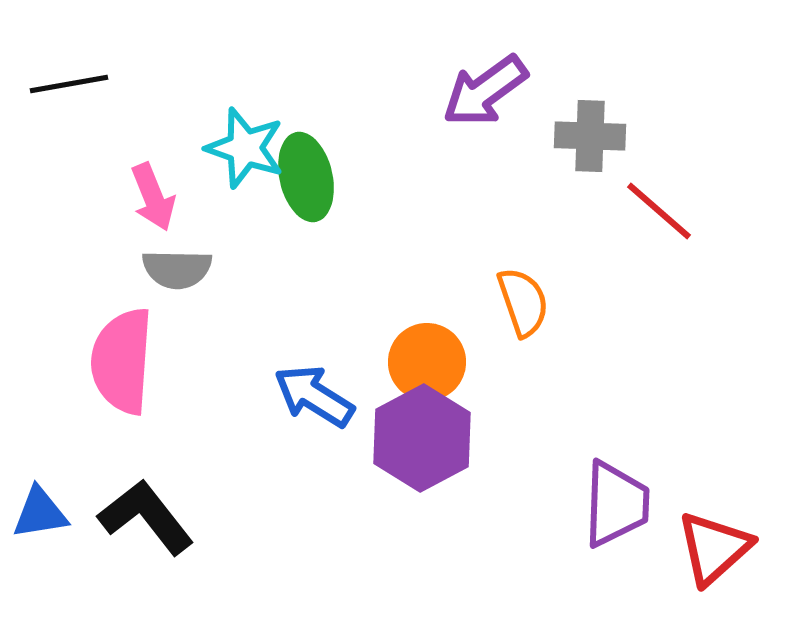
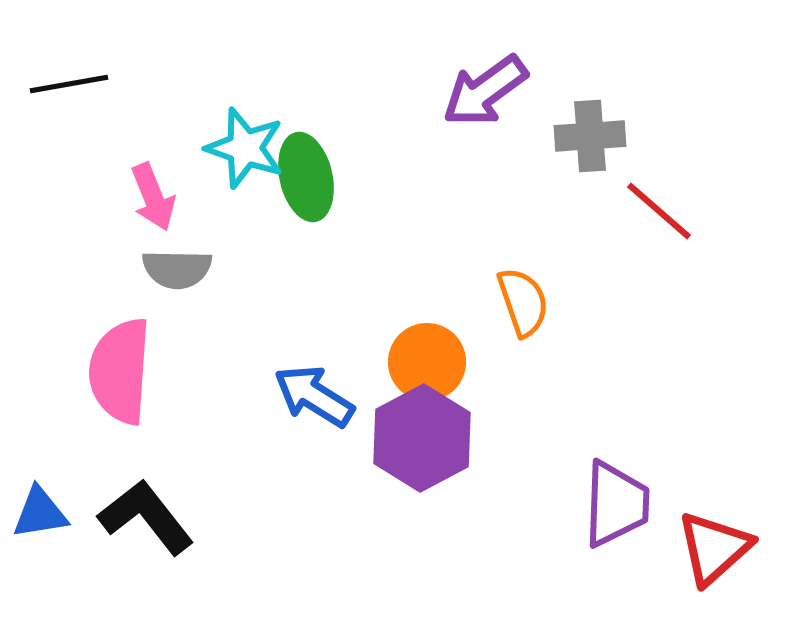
gray cross: rotated 6 degrees counterclockwise
pink semicircle: moved 2 px left, 10 px down
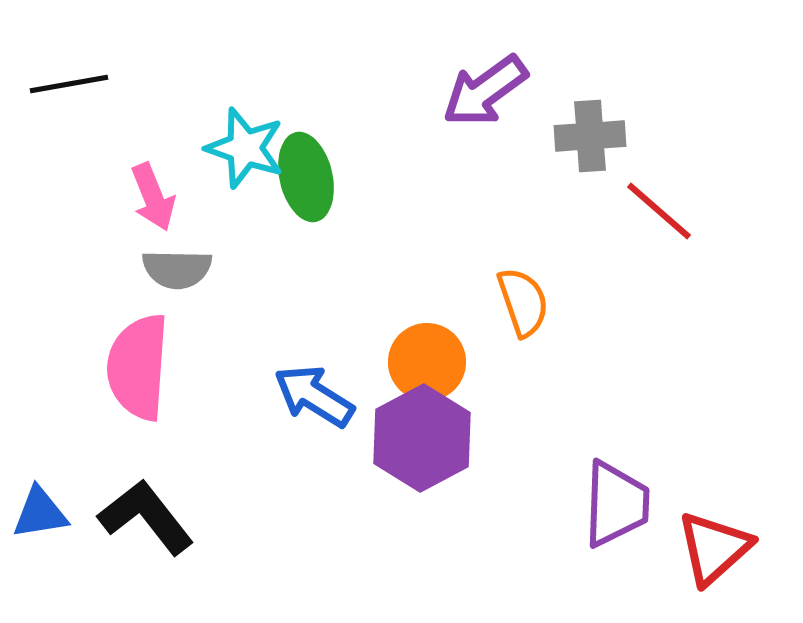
pink semicircle: moved 18 px right, 4 px up
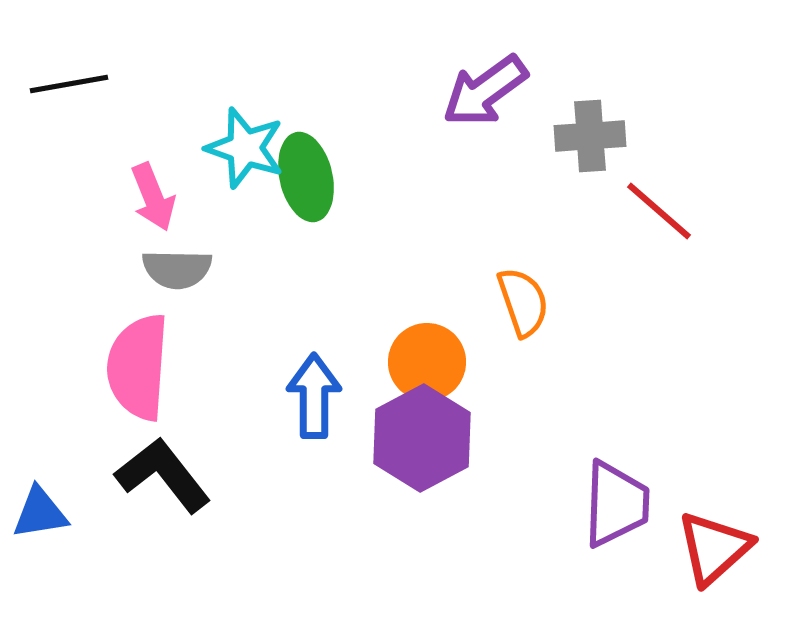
blue arrow: rotated 58 degrees clockwise
black L-shape: moved 17 px right, 42 px up
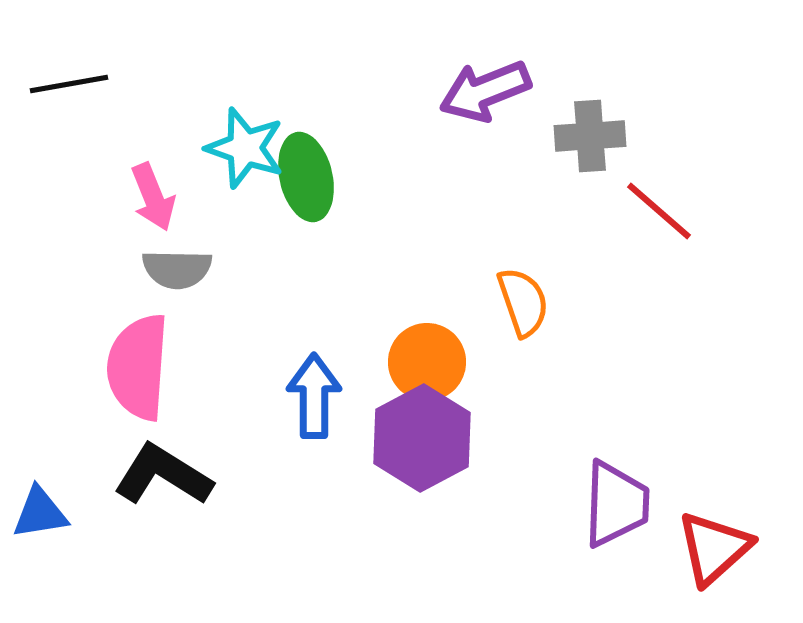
purple arrow: rotated 14 degrees clockwise
black L-shape: rotated 20 degrees counterclockwise
